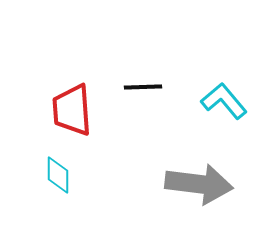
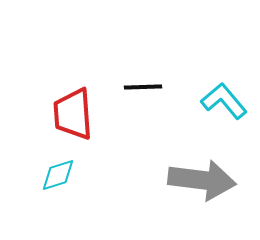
red trapezoid: moved 1 px right, 4 px down
cyan diamond: rotated 72 degrees clockwise
gray arrow: moved 3 px right, 4 px up
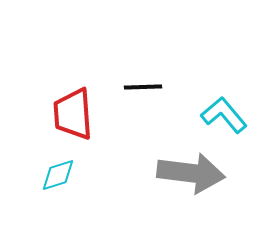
cyan L-shape: moved 14 px down
gray arrow: moved 11 px left, 7 px up
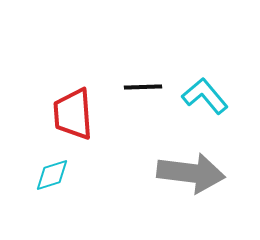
cyan L-shape: moved 19 px left, 19 px up
cyan diamond: moved 6 px left
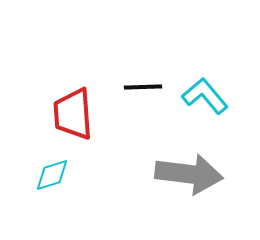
gray arrow: moved 2 px left, 1 px down
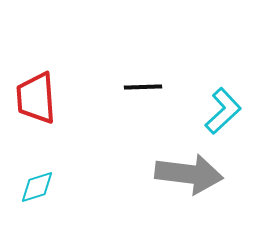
cyan L-shape: moved 18 px right, 15 px down; rotated 87 degrees clockwise
red trapezoid: moved 37 px left, 16 px up
cyan diamond: moved 15 px left, 12 px down
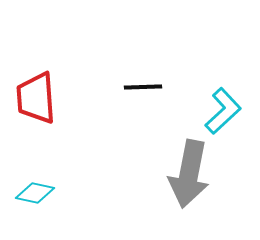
gray arrow: rotated 94 degrees clockwise
cyan diamond: moved 2 px left, 6 px down; rotated 30 degrees clockwise
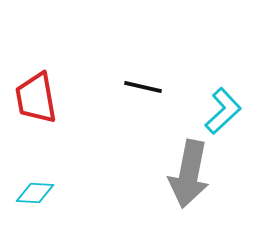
black line: rotated 15 degrees clockwise
red trapezoid: rotated 6 degrees counterclockwise
cyan diamond: rotated 9 degrees counterclockwise
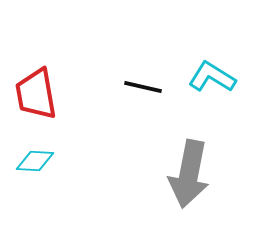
red trapezoid: moved 4 px up
cyan L-shape: moved 11 px left, 34 px up; rotated 105 degrees counterclockwise
cyan diamond: moved 32 px up
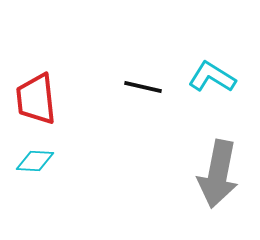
red trapezoid: moved 5 px down; rotated 4 degrees clockwise
gray arrow: moved 29 px right
